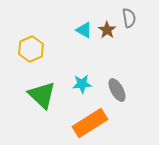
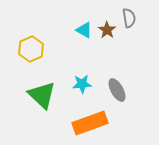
orange rectangle: rotated 12 degrees clockwise
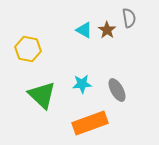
yellow hexagon: moved 3 px left; rotated 25 degrees counterclockwise
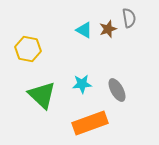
brown star: moved 1 px right, 1 px up; rotated 18 degrees clockwise
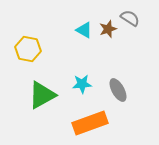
gray semicircle: moved 1 px right; rotated 48 degrees counterclockwise
gray ellipse: moved 1 px right
green triangle: rotated 48 degrees clockwise
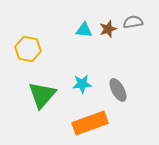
gray semicircle: moved 3 px right, 4 px down; rotated 42 degrees counterclockwise
cyan triangle: rotated 24 degrees counterclockwise
green triangle: rotated 20 degrees counterclockwise
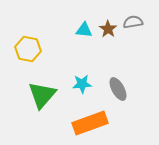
brown star: rotated 18 degrees counterclockwise
gray ellipse: moved 1 px up
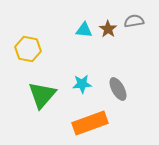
gray semicircle: moved 1 px right, 1 px up
